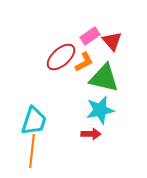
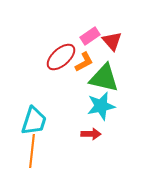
cyan star: moved 1 px right, 4 px up
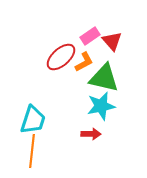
cyan trapezoid: moved 1 px left, 1 px up
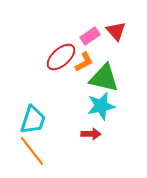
red triangle: moved 4 px right, 10 px up
orange line: rotated 44 degrees counterclockwise
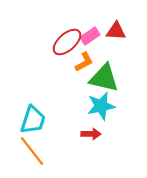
red triangle: rotated 45 degrees counterclockwise
red ellipse: moved 6 px right, 15 px up
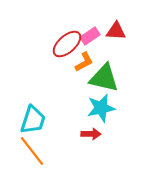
red ellipse: moved 2 px down
cyan star: moved 2 px down
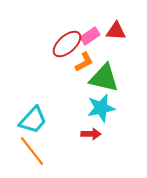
cyan trapezoid: rotated 24 degrees clockwise
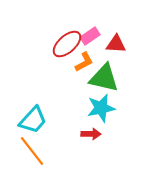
red triangle: moved 13 px down
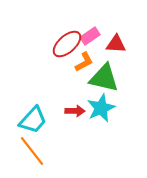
cyan star: rotated 12 degrees counterclockwise
red arrow: moved 16 px left, 23 px up
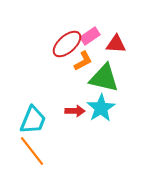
orange L-shape: moved 1 px left, 1 px up
cyan star: rotated 8 degrees counterclockwise
cyan trapezoid: rotated 20 degrees counterclockwise
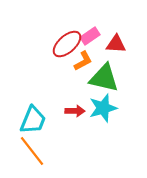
cyan star: moved 2 px right; rotated 16 degrees clockwise
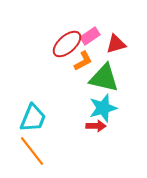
red triangle: rotated 20 degrees counterclockwise
red arrow: moved 21 px right, 15 px down
cyan trapezoid: moved 2 px up
